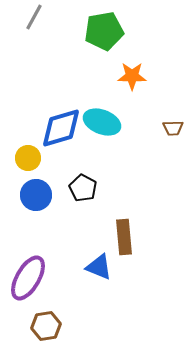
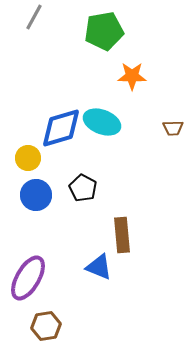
brown rectangle: moved 2 px left, 2 px up
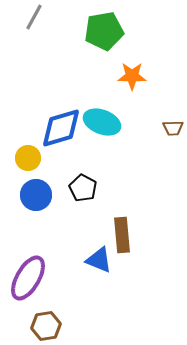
blue triangle: moved 7 px up
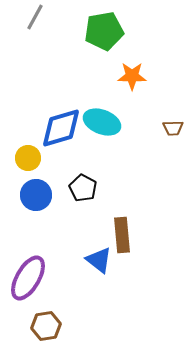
gray line: moved 1 px right
blue triangle: rotated 16 degrees clockwise
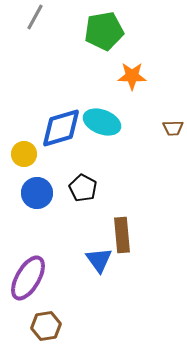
yellow circle: moved 4 px left, 4 px up
blue circle: moved 1 px right, 2 px up
blue triangle: rotated 16 degrees clockwise
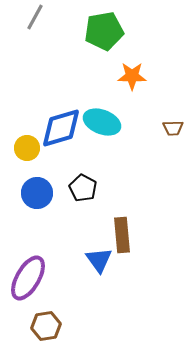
yellow circle: moved 3 px right, 6 px up
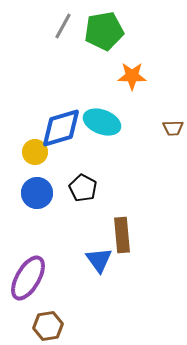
gray line: moved 28 px right, 9 px down
yellow circle: moved 8 px right, 4 px down
brown hexagon: moved 2 px right
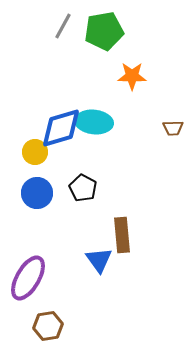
cyan ellipse: moved 8 px left; rotated 15 degrees counterclockwise
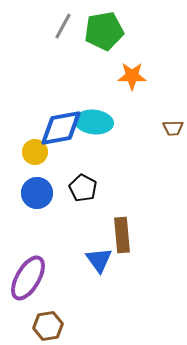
blue diamond: rotated 6 degrees clockwise
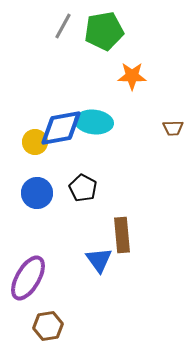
yellow circle: moved 10 px up
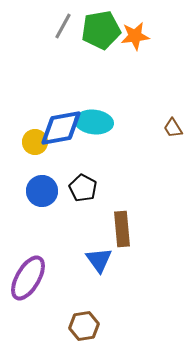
green pentagon: moved 3 px left, 1 px up
orange star: moved 3 px right, 40 px up; rotated 8 degrees counterclockwise
brown trapezoid: rotated 60 degrees clockwise
blue circle: moved 5 px right, 2 px up
brown rectangle: moved 6 px up
brown hexagon: moved 36 px right
